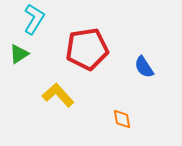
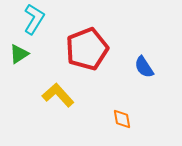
red pentagon: rotated 12 degrees counterclockwise
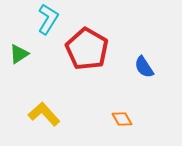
cyan L-shape: moved 14 px right
red pentagon: rotated 21 degrees counterclockwise
yellow L-shape: moved 14 px left, 19 px down
orange diamond: rotated 20 degrees counterclockwise
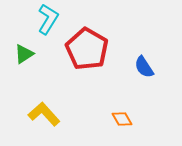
green triangle: moved 5 px right
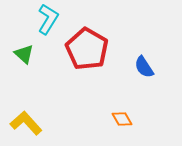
green triangle: rotated 45 degrees counterclockwise
yellow L-shape: moved 18 px left, 9 px down
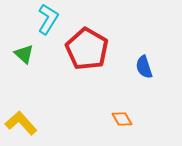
blue semicircle: rotated 15 degrees clockwise
yellow L-shape: moved 5 px left
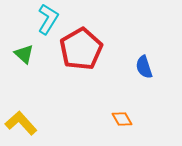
red pentagon: moved 6 px left; rotated 12 degrees clockwise
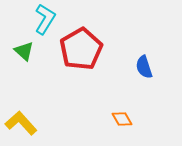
cyan L-shape: moved 3 px left
green triangle: moved 3 px up
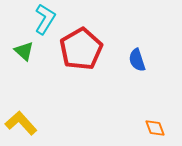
blue semicircle: moved 7 px left, 7 px up
orange diamond: moved 33 px right, 9 px down; rotated 10 degrees clockwise
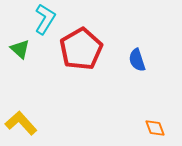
green triangle: moved 4 px left, 2 px up
